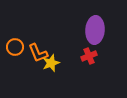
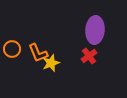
orange circle: moved 3 px left, 2 px down
red cross: rotated 14 degrees counterclockwise
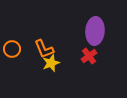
purple ellipse: moved 1 px down
orange L-shape: moved 6 px right, 4 px up
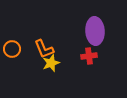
purple ellipse: rotated 8 degrees counterclockwise
red cross: rotated 28 degrees clockwise
